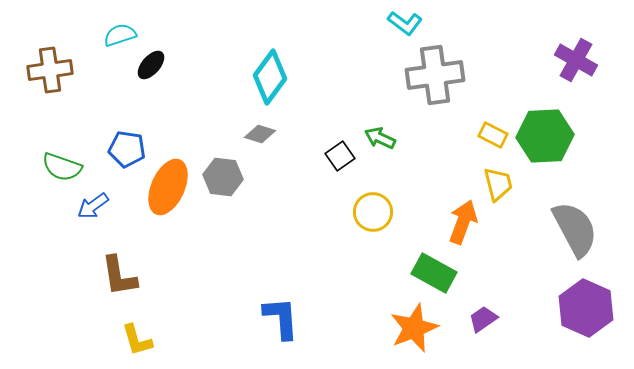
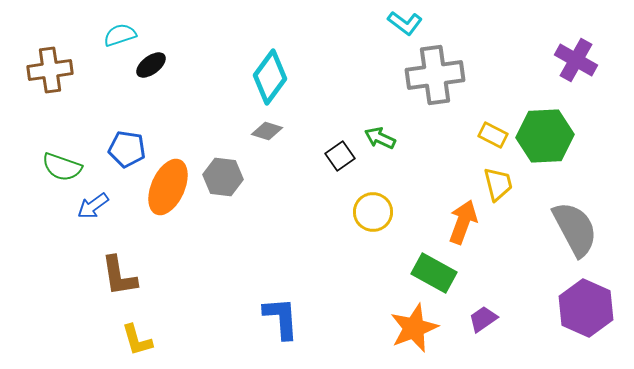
black ellipse: rotated 12 degrees clockwise
gray diamond: moved 7 px right, 3 px up
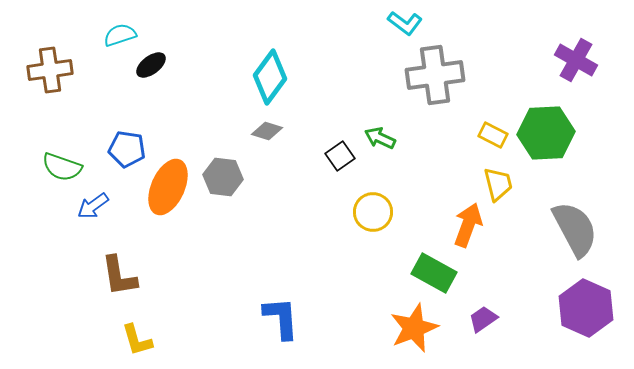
green hexagon: moved 1 px right, 3 px up
orange arrow: moved 5 px right, 3 px down
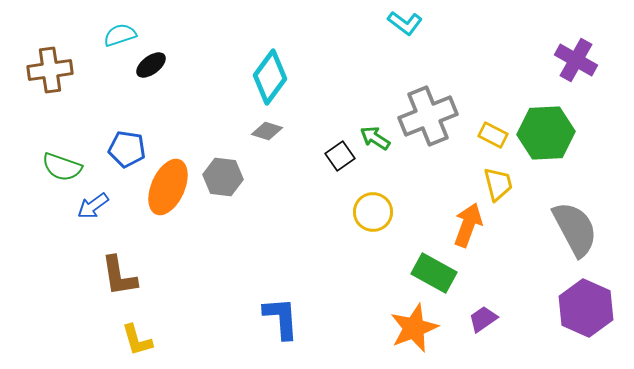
gray cross: moved 7 px left, 41 px down; rotated 14 degrees counterclockwise
green arrow: moved 5 px left; rotated 8 degrees clockwise
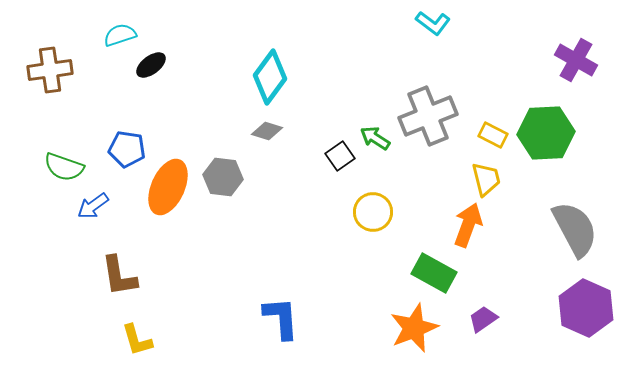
cyan L-shape: moved 28 px right
green semicircle: moved 2 px right
yellow trapezoid: moved 12 px left, 5 px up
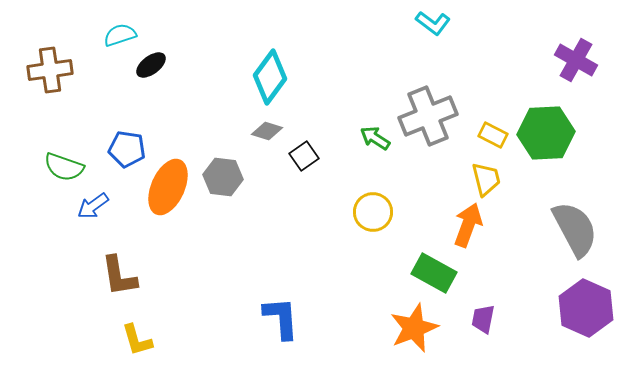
black square: moved 36 px left
purple trapezoid: rotated 44 degrees counterclockwise
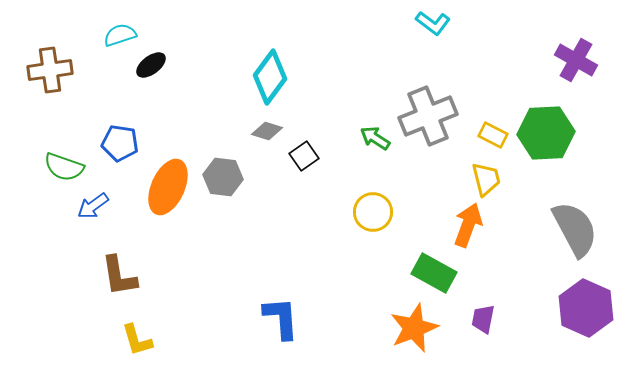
blue pentagon: moved 7 px left, 6 px up
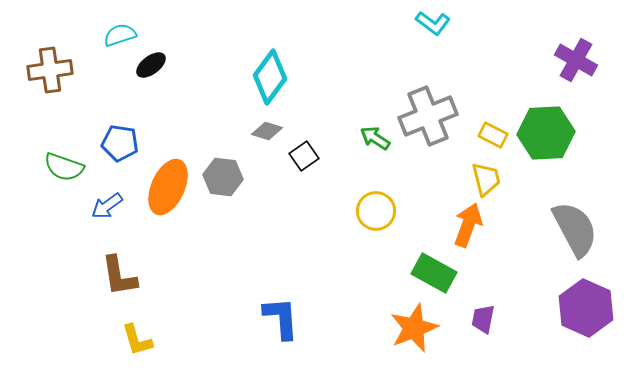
blue arrow: moved 14 px right
yellow circle: moved 3 px right, 1 px up
